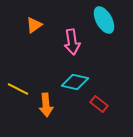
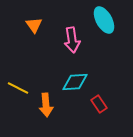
orange triangle: rotated 30 degrees counterclockwise
pink arrow: moved 2 px up
cyan diamond: rotated 16 degrees counterclockwise
yellow line: moved 1 px up
red rectangle: rotated 18 degrees clockwise
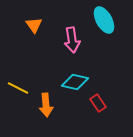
cyan diamond: rotated 16 degrees clockwise
red rectangle: moved 1 px left, 1 px up
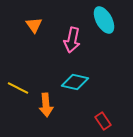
pink arrow: rotated 20 degrees clockwise
red rectangle: moved 5 px right, 18 px down
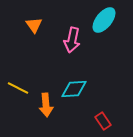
cyan ellipse: rotated 68 degrees clockwise
cyan diamond: moved 1 px left, 7 px down; rotated 16 degrees counterclockwise
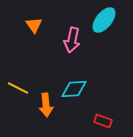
red rectangle: rotated 36 degrees counterclockwise
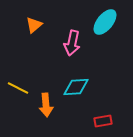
cyan ellipse: moved 1 px right, 2 px down
orange triangle: rotated 24 degrees clockwise
pink arrow: moved 3 px down
cyan diamond: moved 2 px right, 2 px up
red rectangle: rotated 30 degrees counterclockwise
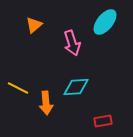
pink arrow: rotated 30 degrees counterclockwise
orange arrow: moved 2 px up
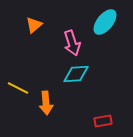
cyan diamond: moved 13 px up
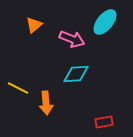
pink arrow: moved 4 px up; rotated 50 degrees counterclockwise
red rectangle: moved 1 px right, 1 px down
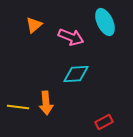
cyan ellipse: rotated 64 degrees counterclockwise
pink arrow: moved 1 px left, 2 px up
yellow line: moved 19 px down; rotated 20 degrees counterclockwise
red rectangle: rotated 18 degrees counterclockwise
